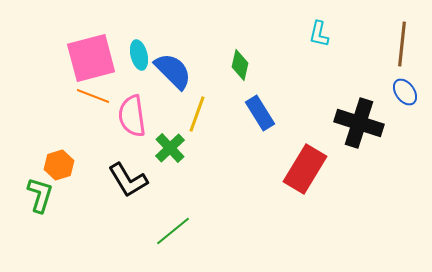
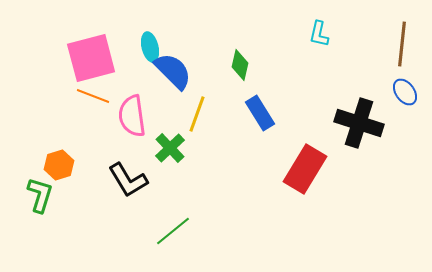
cyan ellipse: moved 11 px right, 8 px up
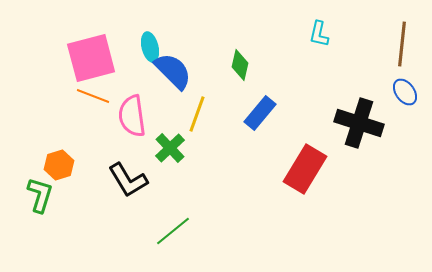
blue rectangle: rotated 72 degrees clockwise
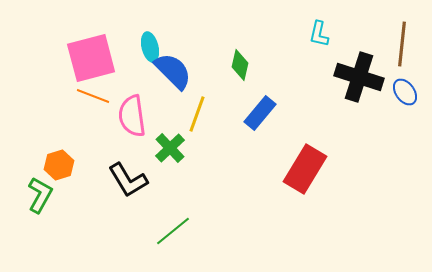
black cross: moved 46 px up
green L-shape: rotated 12 degrees clockwise
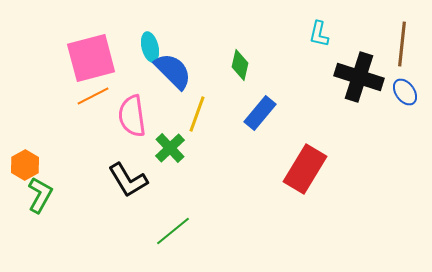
orange line: rotated 48 degrees counterclockwise
orange hexagon: moved 34 px left; rotated 12 degrees counterclockwise
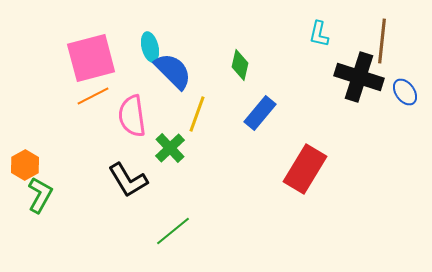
brown line: moved 20 px left, 3 px up
